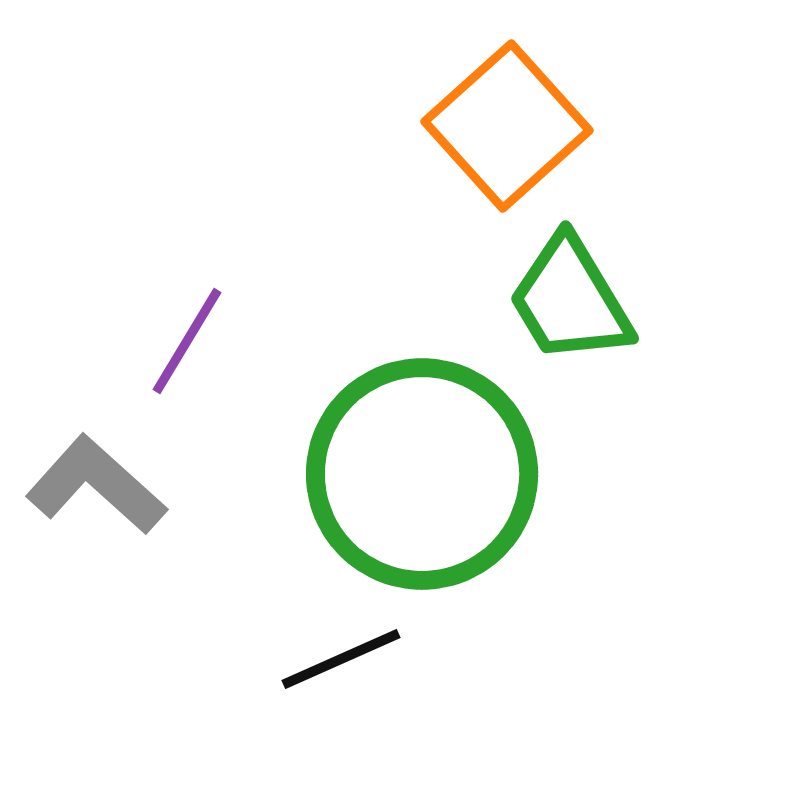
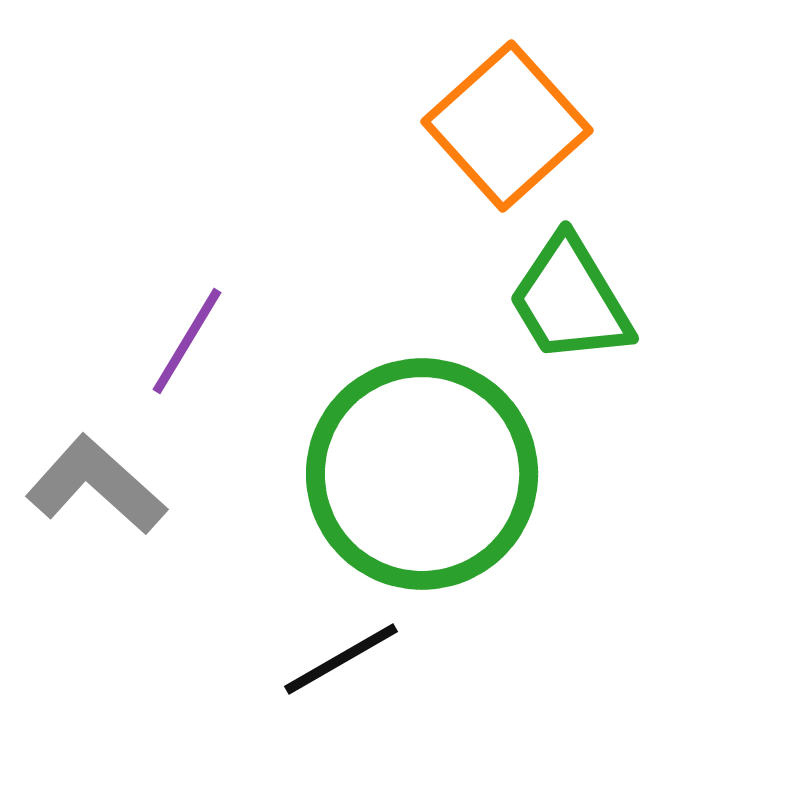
black line: rotated 6 degrees counterclockwise
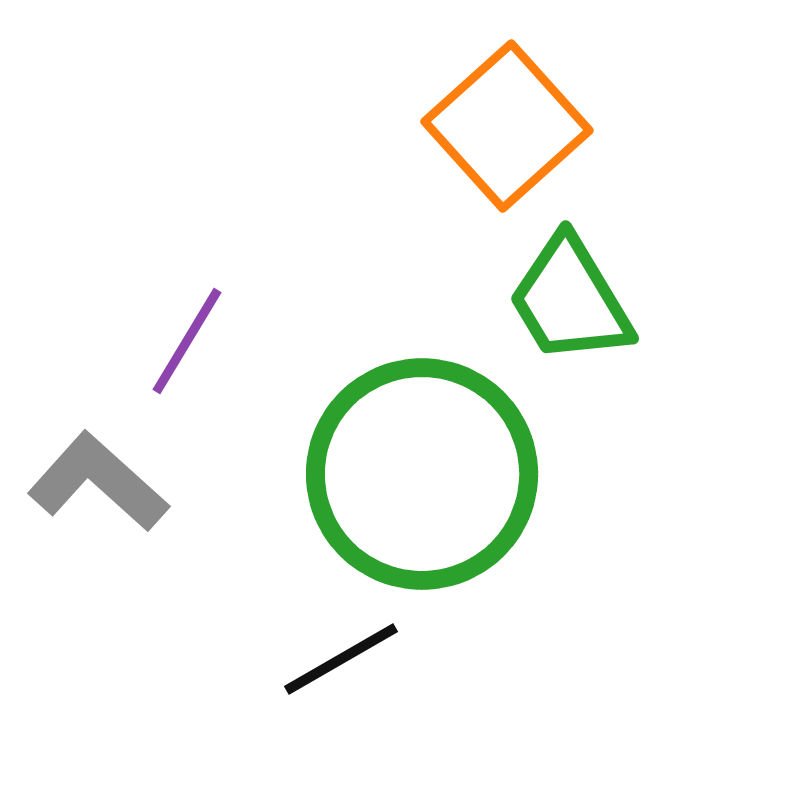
gray L-shape: moved 2 px right, 3 px up
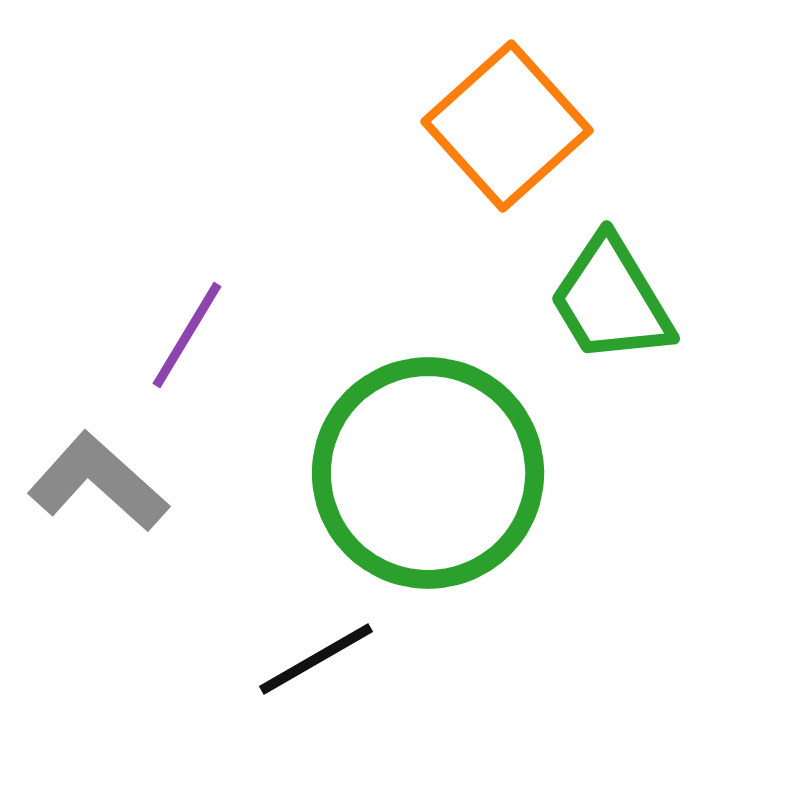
green trapezoid: moved 41 px right
purple line: moved 6 px up
green circle: moved 6 px right, 1 px up
black line: moved 25 px left
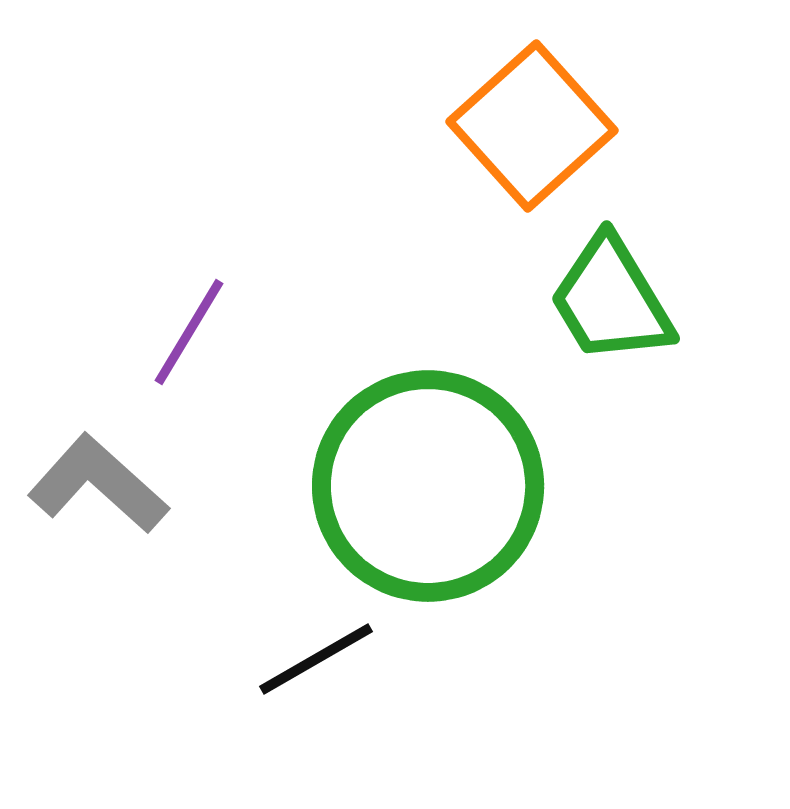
orange square: moved 25 px right
purple line: moved 2 px right, 3 px up
green circle: moved 13 px down
gray L-shape: moved 2 px down
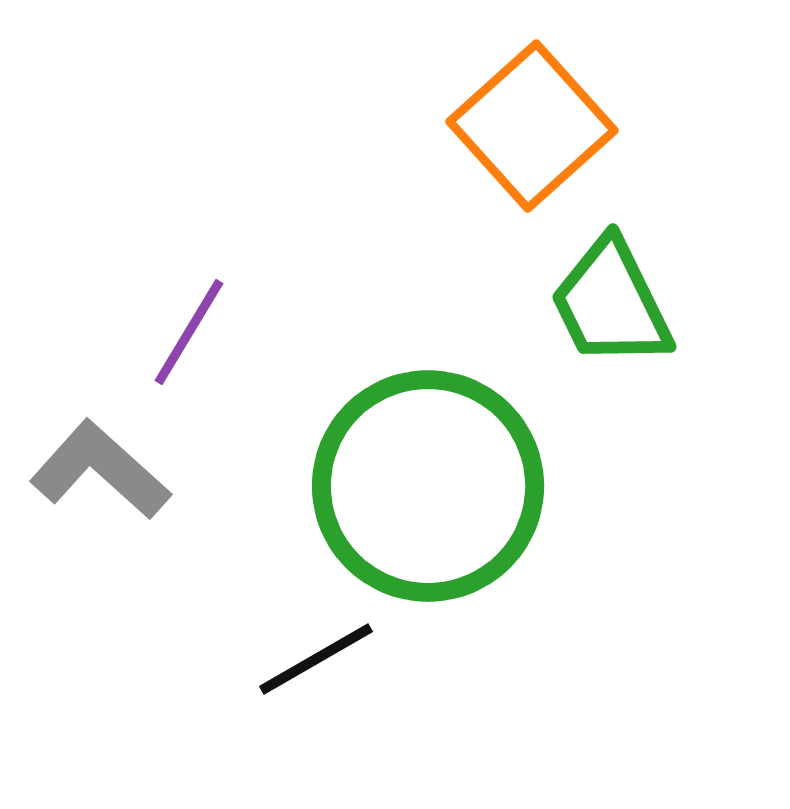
green trapezoid: moved 3 px down; rotated 5 degrees clockwise
gray L-shape: moved 2 px right, 14 px up
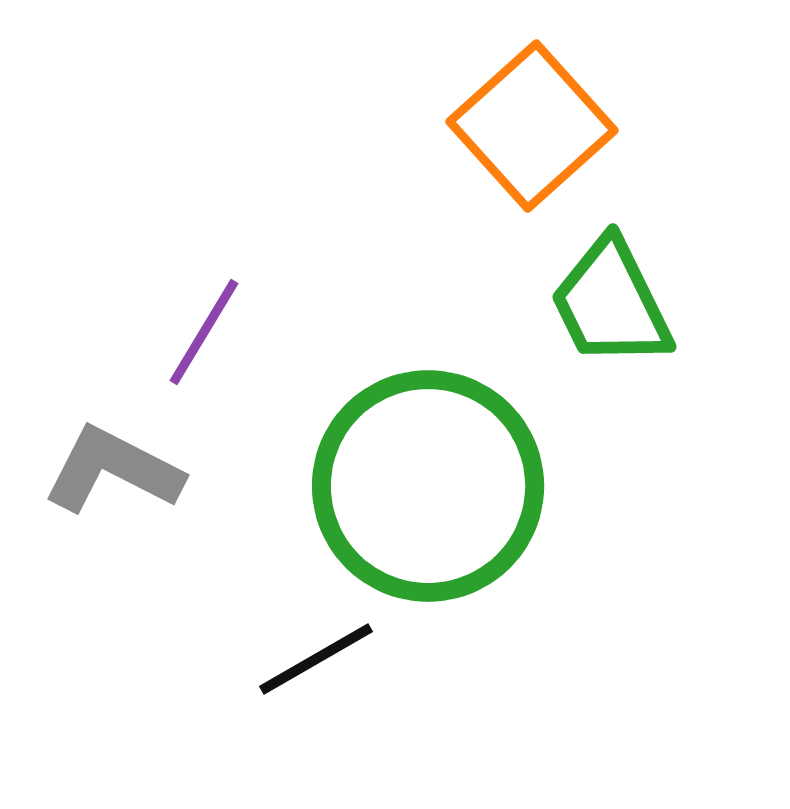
purple line: moved 15 px right
gray L-shape: moved 13 px right; rotated 15 degrees counterclockwise
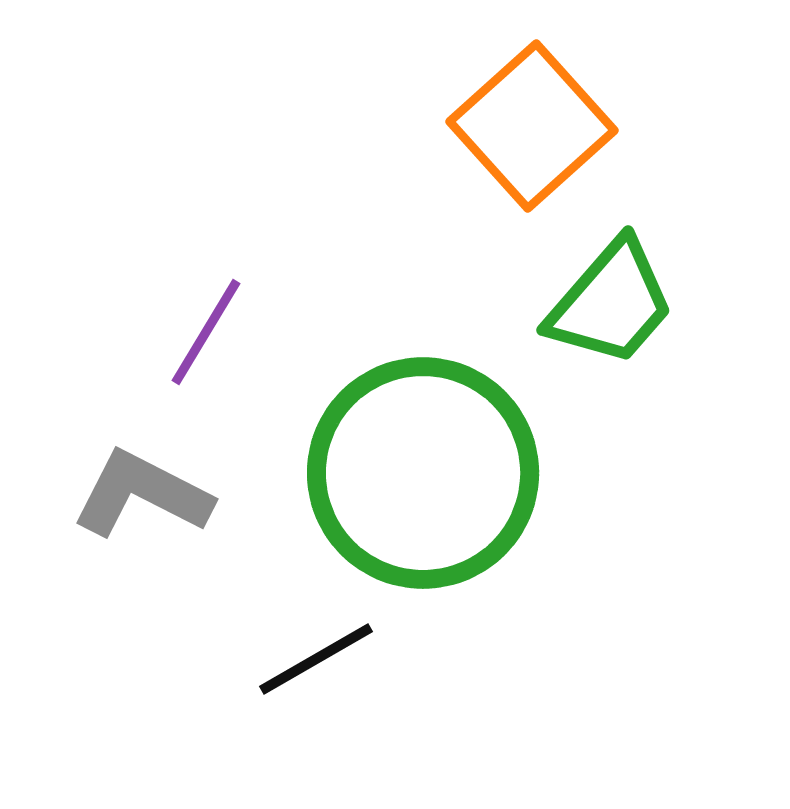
green trapezoid: rotated 113 degrees counterclockwise
purple line: moved 2 px right
gray L-shape: moved 29 px right, 24 px down
green circle: moved 5 px left, 13 px up
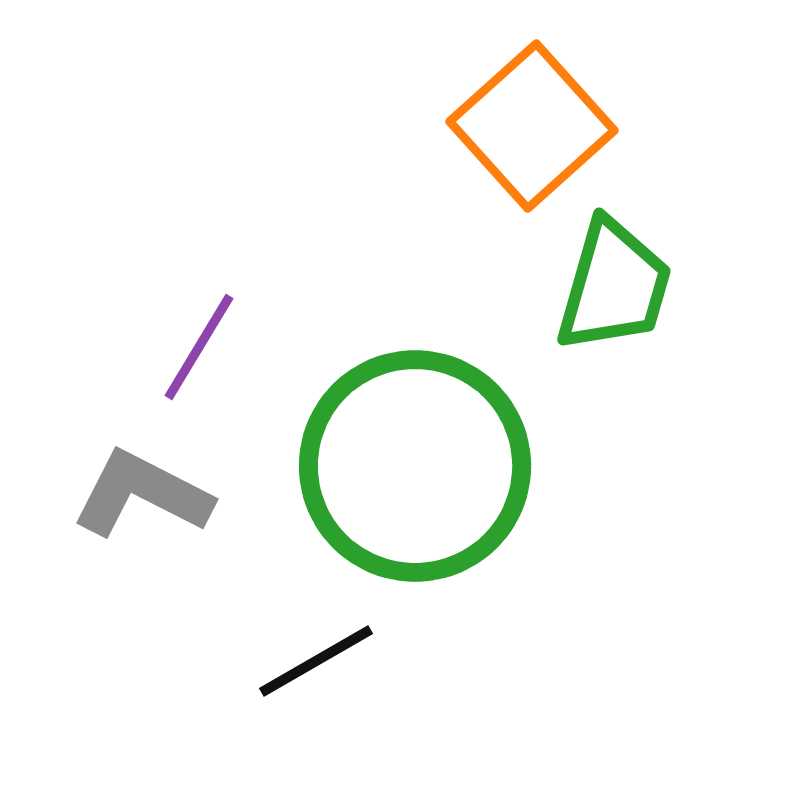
green trapezoid: moved 3 px right, 17 px up; rotated 25 degrees counterclockwise
purple line: moved 7 px left, 15 px down
green circle: moved 8 px left, 7 px up
black line: moved 2 px down
